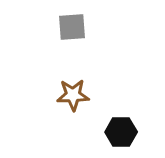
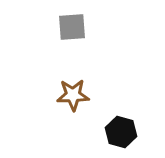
black hexagon: rotated 16 degrees clockwise
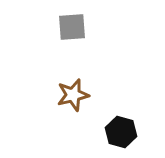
brown star: rotated 12 degrees counterclockwise
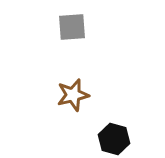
black hexagon: moved 7 px left, 7 px down
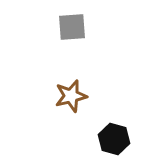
brown star: moved 2 px left, 1 px down
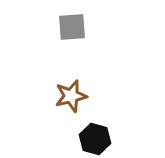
black hexagon: moved 19 px left
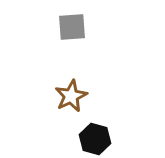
brown star: rotated 12 degrees counterclockwise
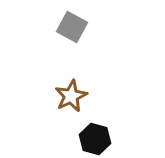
gray square: rotated 32 degrees clockwise
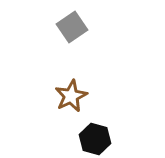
gray square: rotated 28 degrees clockwise
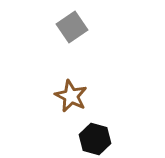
brown star: rotated 20 degrees counterclockwise
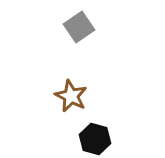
gray square: moved 7 px right
